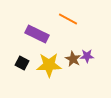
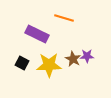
orange line: moved 4 px left, 1 px up; rotated 12 degrees counterclockwise
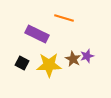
purple star: rotated 16 degrees counterclockwise
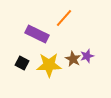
orange line: rotated 66 degrees counterclockwise
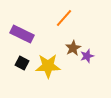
purple rectangle: moved 15 px left
brown star: moved 11 px up; rotated 14 degrees clockwise
yellow star: moved 1 px left, 1 px down
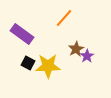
purple rectangle: rotated 10 degrees clockwise
brown star: moved 3 px right, 1 px down
purple star: rotated 16 degrees counterclockwise
black square: moved 6 px right
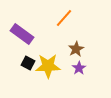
purple star: moved 8 px left, 12 px down
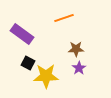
orange line: rotated 30 degrees clockwise
brown star: rotated 28 degrees clockwise
yellow star: moved 2 px left, 10 px down
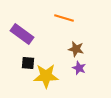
orange line: rotated 36 degrees clockwise
brown star: rotated 14 degrees clockwise
black square: rotated 24 degrees counterclockwise
purple star: rotated 16 degrees counterclockwise
